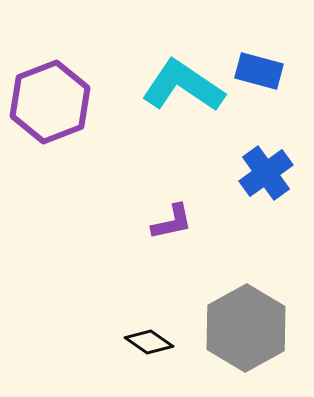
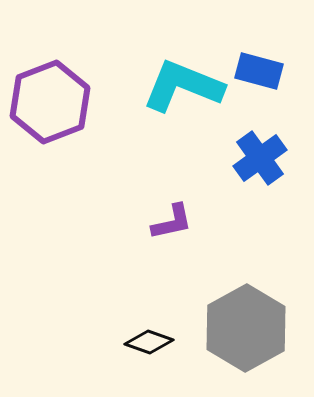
cyan L-shape: rotated 12 degrees counterclockwise
blue cross: moved 6 px left, 15 px up
black diamond: rotated 15 degrees counterclockwise
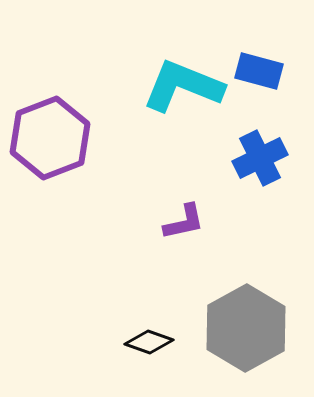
purple hexagon: moved 36 px down
blue cross: rotated 10 degrees clockwise
purple L-shape: moved 12 px right
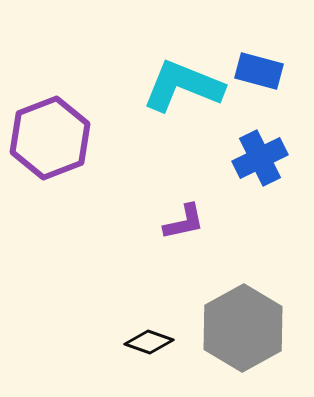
gray hexagon: moved 3 px left
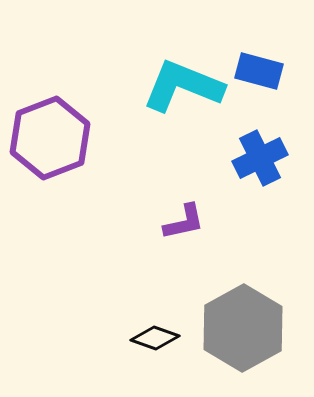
black diamond: moved 6 px right, 4 px up
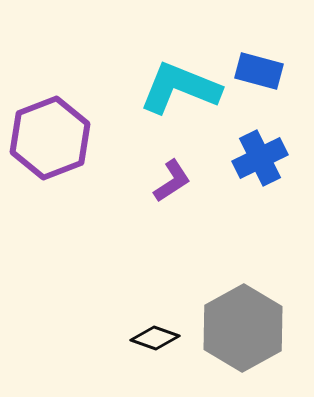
cyan L-shape: moved 3 px left, 2 px down
purple L-shape: moved 12 px left, 41 px up; rotated 21 degrees counterclockwise
